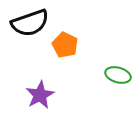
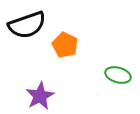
black semicircle: moved 3 px left, 2 px down
purple star: moved 1 px down
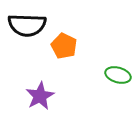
black semicircle: rotated 21 degrees clockwise
orange pentagon: moved 1 px left, 1 px down
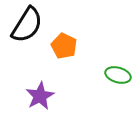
black semicircle: rotated 60 degrees counterclockwise
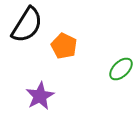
green ellipse: moved 3 px right, 6 px up; rotated 60 degrees counterclockwise
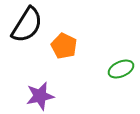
green ellipse: rotated 20 degrees clockwise
purple star: rotated 16 degrees clockwise
